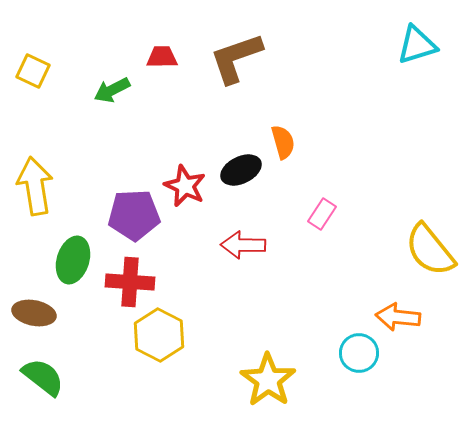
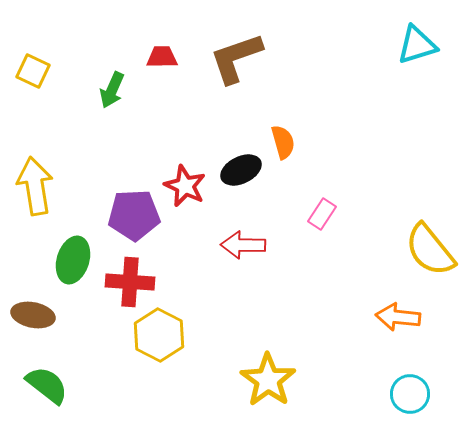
green arrow: rotated 39 degrees counterclockwise
brown ellipse: moved 1 px left, 2 px down
cyan circle: moved 51 px right, 41 px down
green semicircle: moved 4 px right, 8 px down
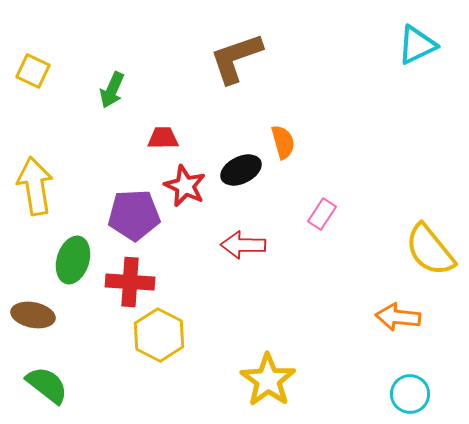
cyan triangle: rotated 9 degrees counterclockwise
red trapezoid: moved 1 px right, 81 px down
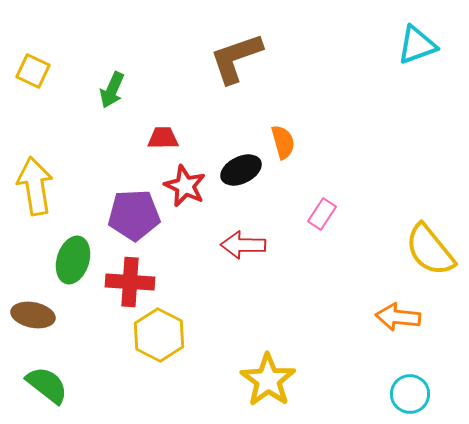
cyan triangle: rotated 6 degrees clockwise
